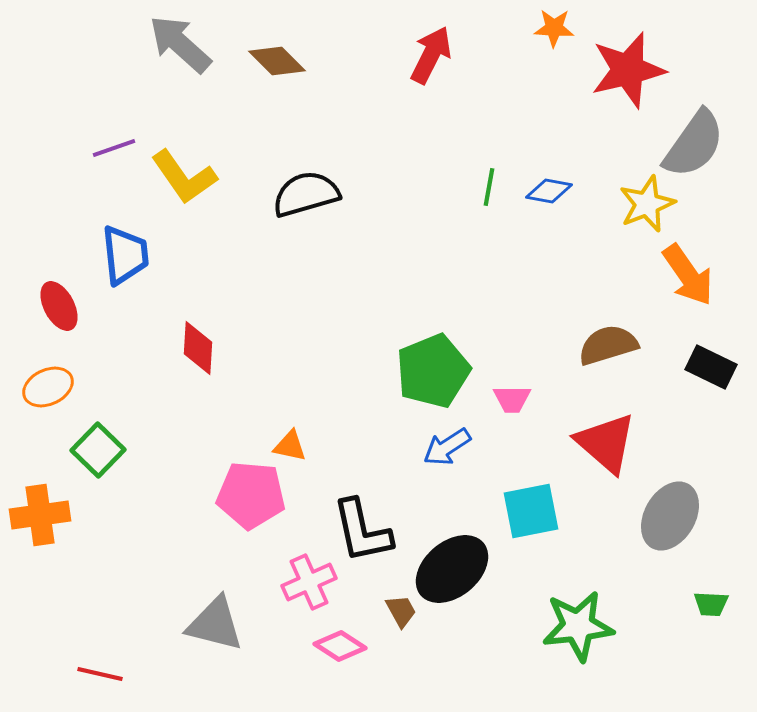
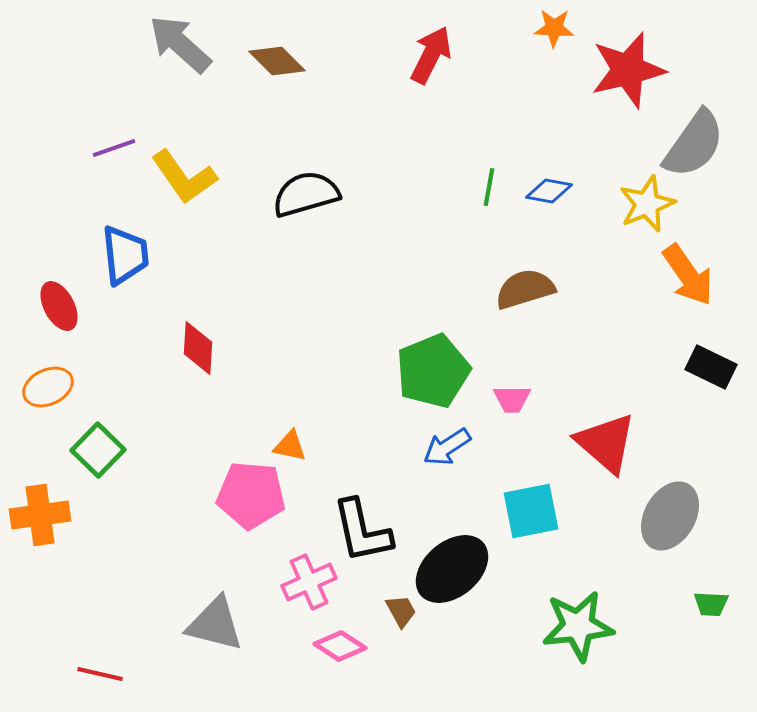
brown semicircle: moved 83 px left, 56 px up
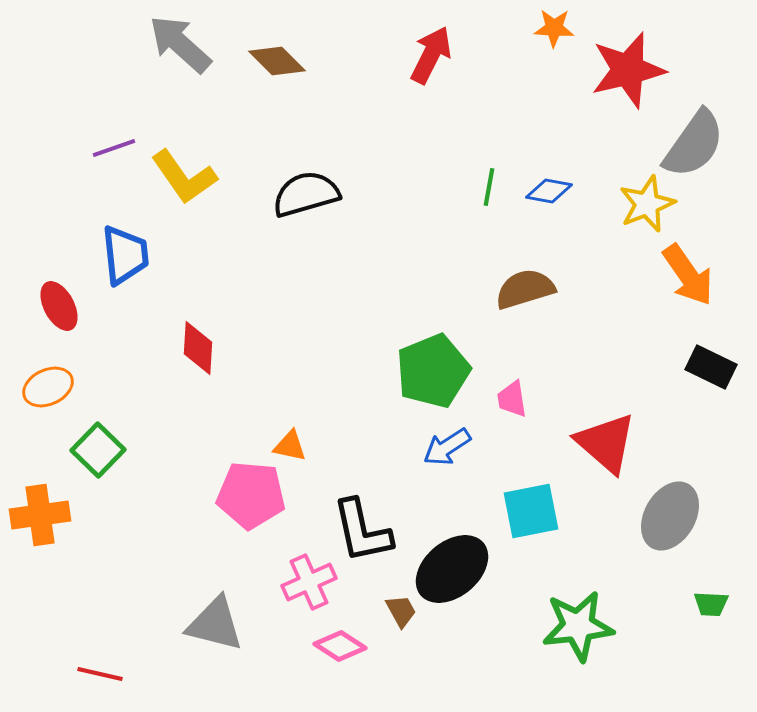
pink trapezoid: rotated 81 degrees clockwise
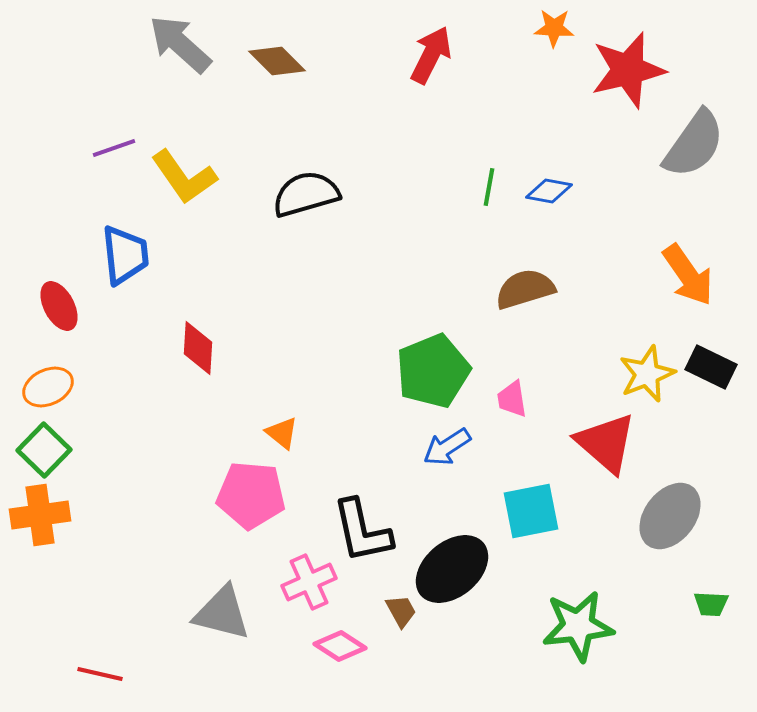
yellow star: moved 170 px down
orange triangle: moved 8 px left, 13 px up; rotated 27 degrees clockwise
green square: moved 54 px left
gray ellipse: rotated 8 degrees clockwise
gray triangle: moved 7 px right, 11 px up
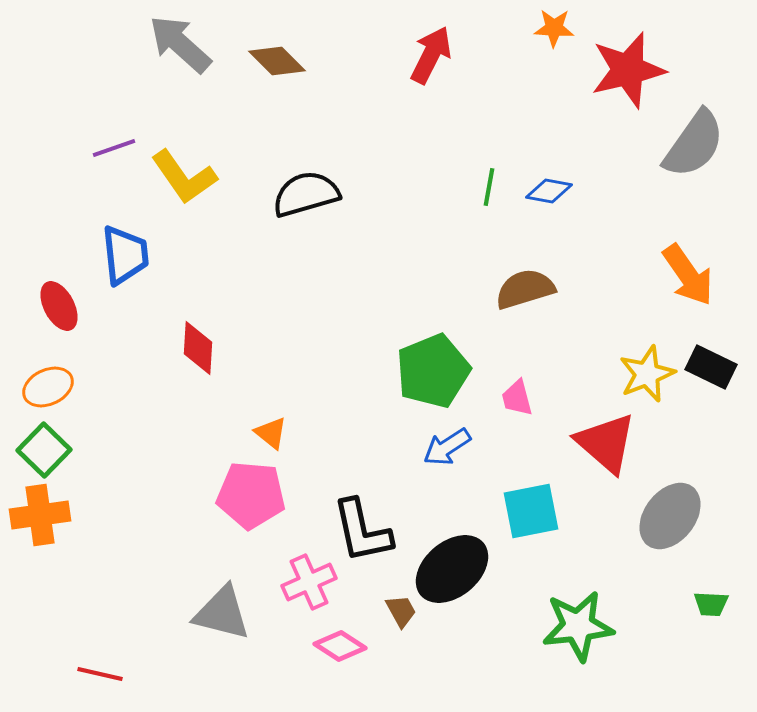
pink trapezoid: moved 5 px right, 1 px up; rotated 6 degrees counterclockwise
orange triangle: moved 11 px left
